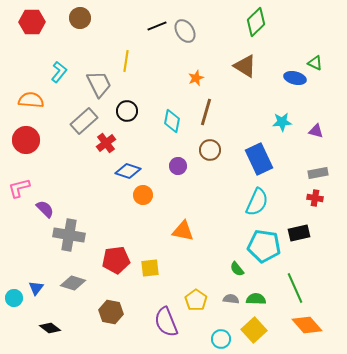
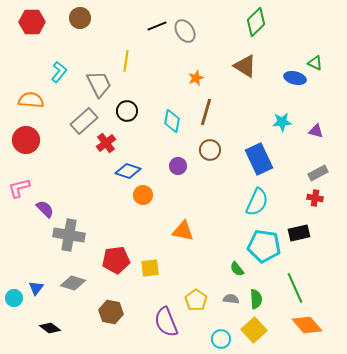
gray rectangle at (318, 173): rotated 18 degrees counterclockwise
green semicircle at (256, 299): rotated 84 degrees clockwise
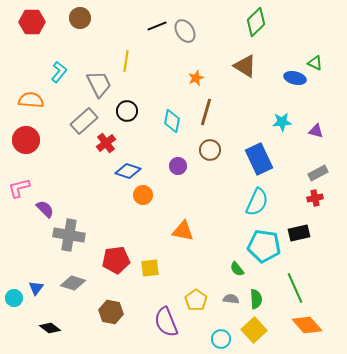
red cross at (315, 198): rotated 21 degrees counterclockwise
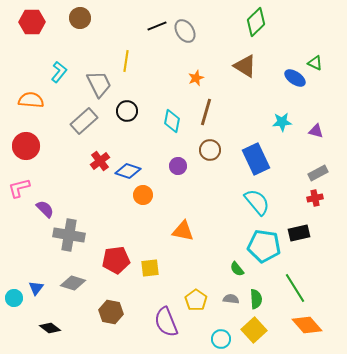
blue ellipse at (295, 78): rotated 20 degrees clockwise
red circle at (26, 140): moved 6 px down
red cross at (106, 143): moved 6 px left, 18 px down
blue rectangle at (259, 159): moved 3 px left
cyan semicircle at (257, 202): rotated 64 degrees counterclockwise
green line at (295, 288): rotated 8 degrees counterclockwise
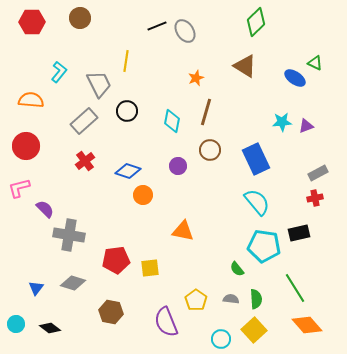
purple triangle at (316, 131): moved 10 px left, 5 px up; rotated 35 degrees counterclockwise
red cross at (100, 161): moved 15 px left
cyan circle at (14, 298): moved 2 px right, 26 px down
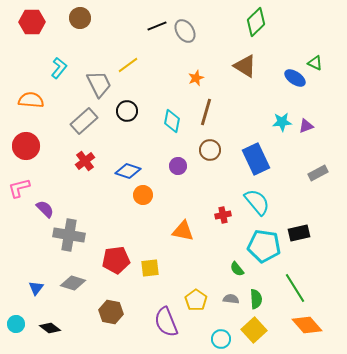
yellow line at (126, 61): moved 2 px right, 4 px down; rotated 45 degrees clockwise
cyan L-shape at (59, 72): moved 4 px up
red cross at (315, 198): moved 92 px left, 17 px down
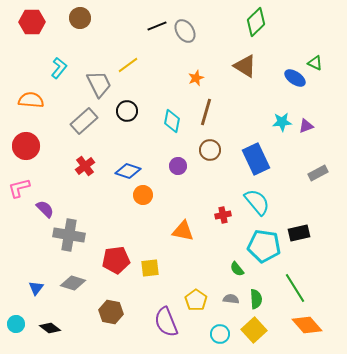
red cross at (85, 161): moved 5 px down
cyan circle at (221, 339): moved 1 px left, 5 px up
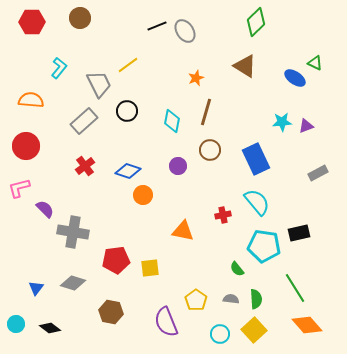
gray cross at (69, 235): moved 4 px right, 3 px up
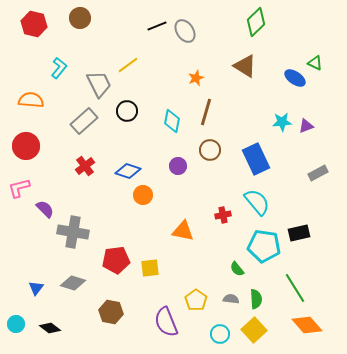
red hexagon at (32, 22): moved 2 px right, 2 px down; rotated 15 degrees clockwise
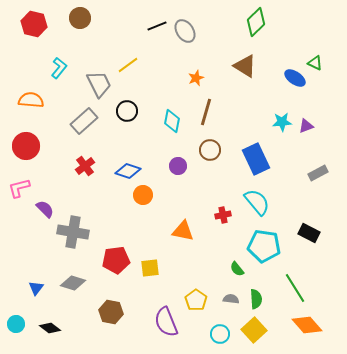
black rectangle at (299, 233): moved 10 px right; rotated 40 degrees clockwise
